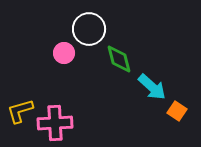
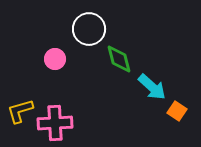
pink circle: moved 9 px left, 6 px down
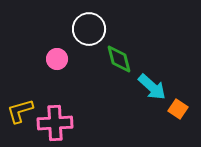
pink circle: moved 2 px right
orange square: moved 1 px right, 2 px up
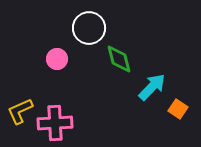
white circle: moved 1 px up
cyan arrow: rotated 88 degrees counterclockwise
yellow L-shape: rotated 8 degrees counterclockwise
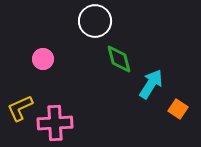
white circle: moved 6 px right, 7 px up
pink circle: moved 14 px left
cyan arrow: moved 1 px left, 3 px up; rotated 12 degrees counterclockwise
yellow L-shape: moved 3 px up
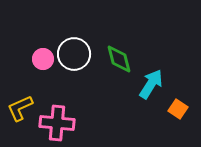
white circle: moved 21 px left, 33 px down
pink cross: moved 2 px right; rotated 8 degrees clockwise
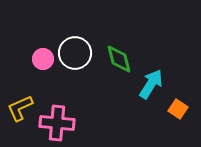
white circle: moved 1 px right, 1 px up
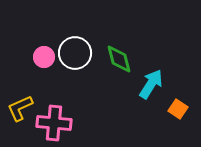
pink circle: moved 1 px right, 2 px up
pink cross: moved 3 px left
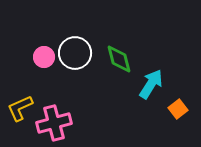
orange square: rotated 18 degrees clockwise
pink cross: rotated 20 degrees counterclockwise
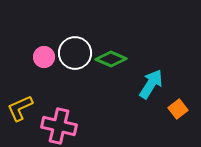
green diamond: moved 8 px left; rotated 52 degrees counterclockwise
pink cross: moved 5 px right, 3 px down; rotated 28 degrees clockwise
